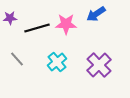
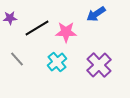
pink star: moved 8 px down
black line: rotated 15 degrees counterclockwise
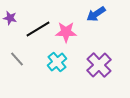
purple star: rotated 16 degrees clockwise
black line: moved 1 px right, 1 px down
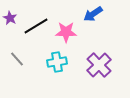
blue arrow: moved 3 px left
purple star: rotated 16 degrees clockwise
black line: moved 2 px left, 3 px up
cyan cross: rotated 30 degrees clockwise
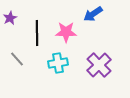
purple star: rotated 16 degrees clockwise
black line: moved 1 px right, 7 px down; rotated 60 degrees counterclockwise
cyan cross: moved 1 px right, 1 px down
